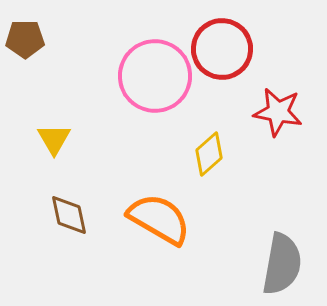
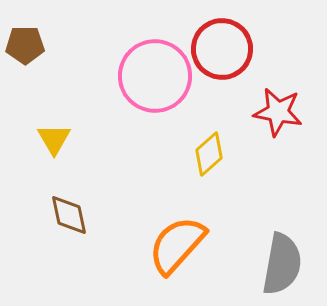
brown pentagon: moved 6 px down
orange semicircle: moved 18 px right, 26 px down; rotated 78 degrees counterclockwise
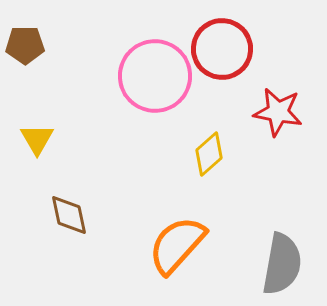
yellow triangle: moved 17 px left
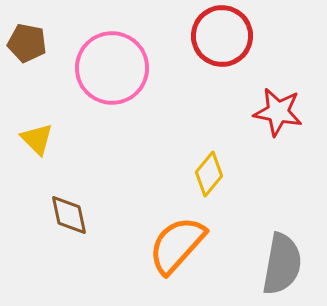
brown pentagon: moved 2 px right, 2 px up; rotated 12 degrees clockwise
red circle: moved 13 px up
pink circle: moved 43 px left, 8 px up
yellow triangle: rotated 15 degrees counterclockwise
yellow diamond: moved 20 px down; rotated 9 degrees counterclockwise
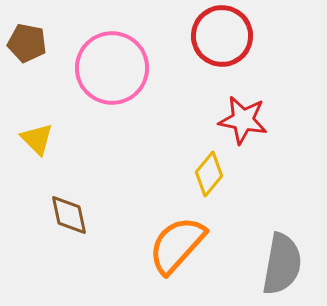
red star: moved 35 px left, 8 px down
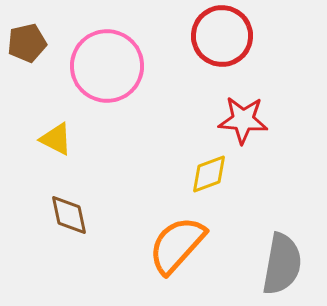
brown pentagon: rotated 24 degrees counterclockwise
pink circle: moved 5 px left, 2 px up
red star: rotated 6 degrees counterclockwise
yellow triangle: moved 19 px right; rotated 18 degrees counterclockwise
yellow diamond: rotated 30 degrees clockwise
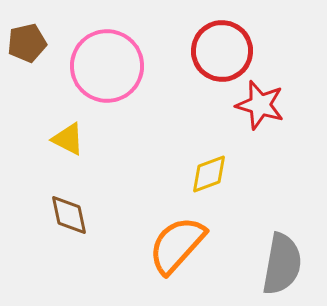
red circle: moved 15 px down
red star: moved 17 px right, 15 px up; rotated 12 degrees clockwise
yellow triangle: moved 12 px right
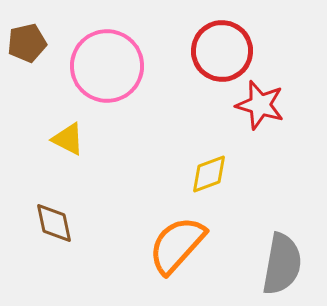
brown diamond: moved 15 px left, 8 px down
